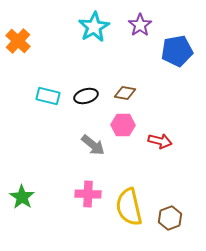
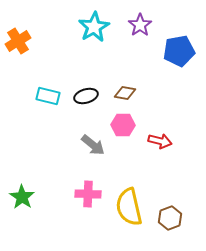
orange cross: rotated 15 degrees clockwise
blue pentagon: moved 2 px right
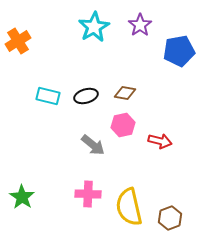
pink hexagon: rotated 15 degrees counterclockwise
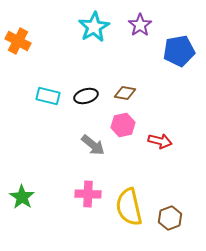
orange cross: rotated 30 degrees counterclockwise
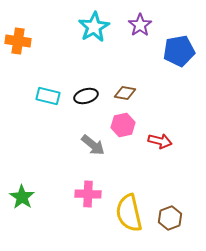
orange cross: rotated 20 degrees counterclockwise
yellow semicircle: moved 6 px down
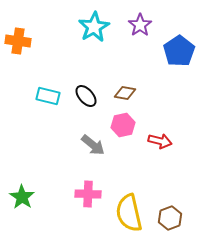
blue pentagon: rotated 24 degrees counterclockwise
black ellipse: rotated 65 degrees clockwise
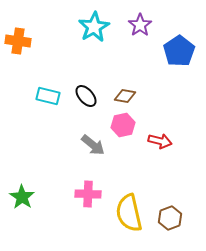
brown diamond: moved 3 px down
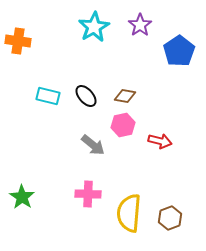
yellow semicircle: rotated 18 degrees clockwise
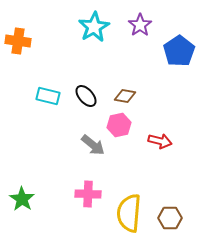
pink hexagon: moved 4 px left
green star: moved 2 px down
brown hexagon: rotated 20 degrees clockwise
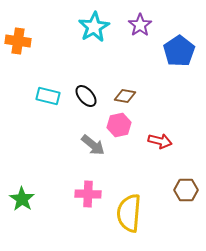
brown hexagon: moved 16 px right, 28 px up
